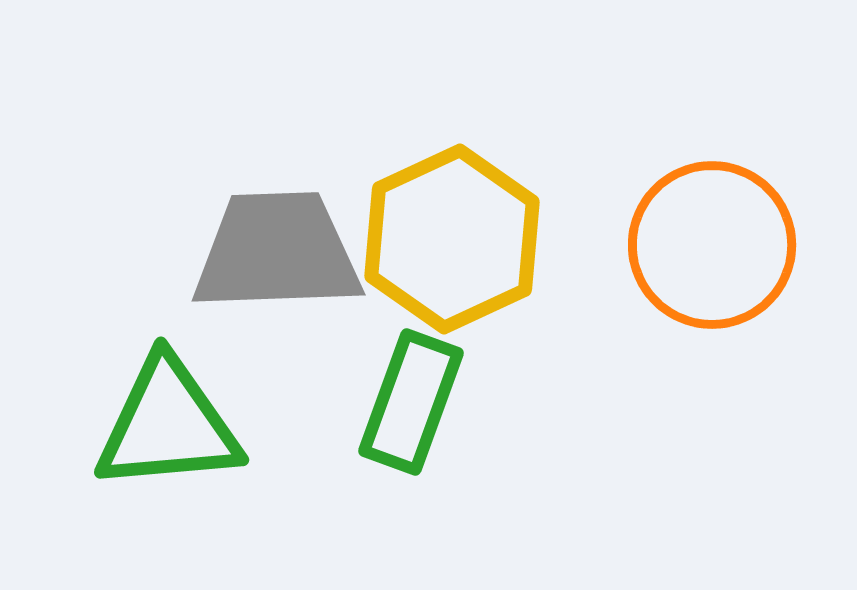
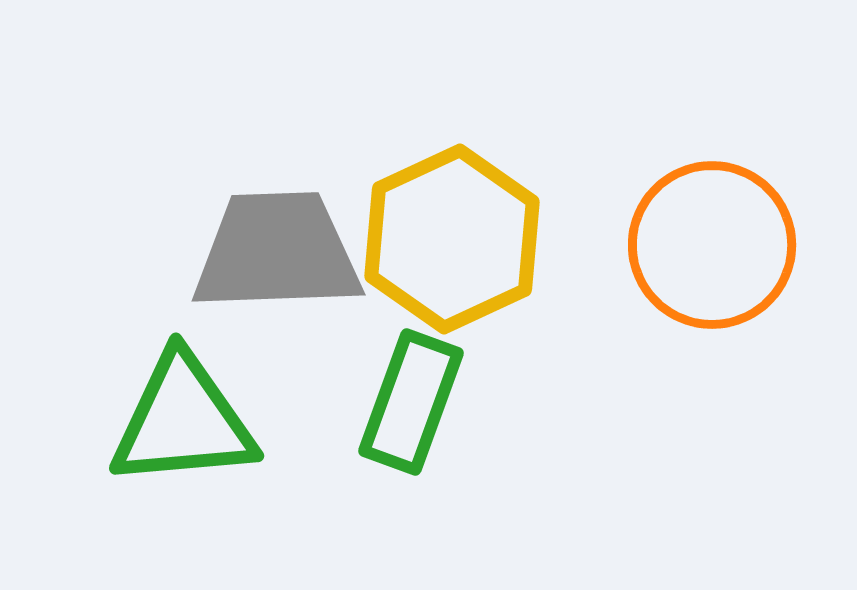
green triangle: moved 15 px right, 4 px up
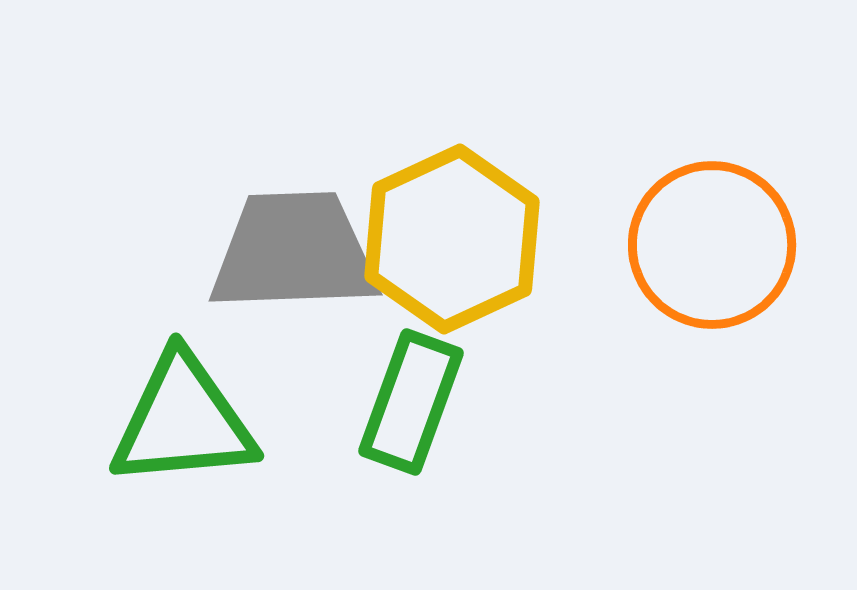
gray trapezoid: moved 17 px right
